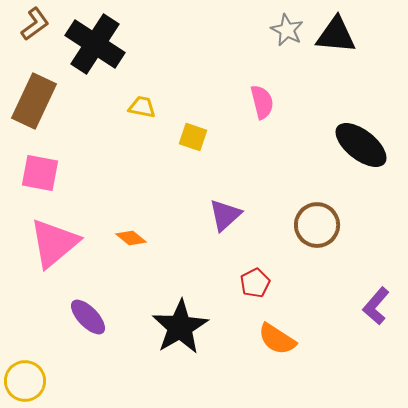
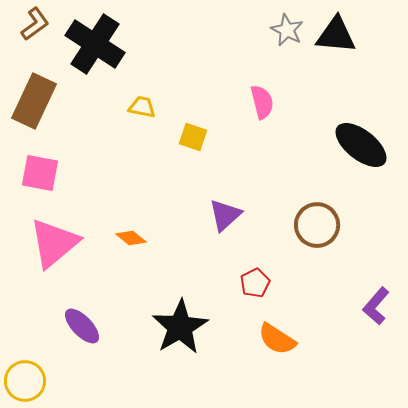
purple ellipse: moved 6 px left, 9 px down
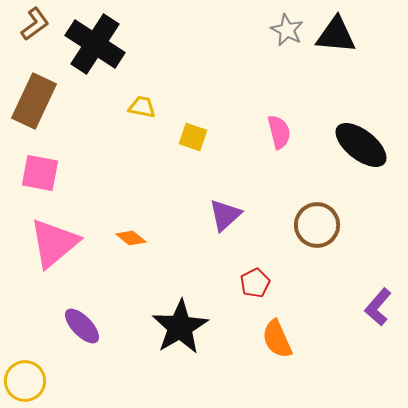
pink semicircle: moved 17 px right, 30 px down
purple L-shape: moved 2 px right, 1 px down
orange semicircle: rotated 33 degrees clockwise
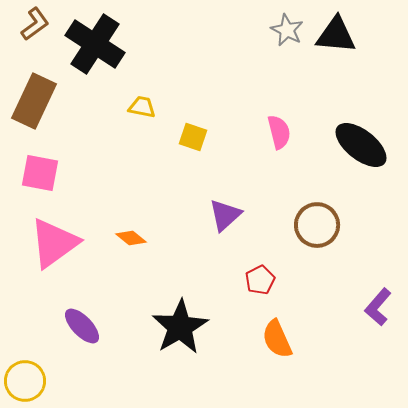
pink triangle: rotated 4 degrees clockwise
red pentagon: moved 5 px right, 3 px up
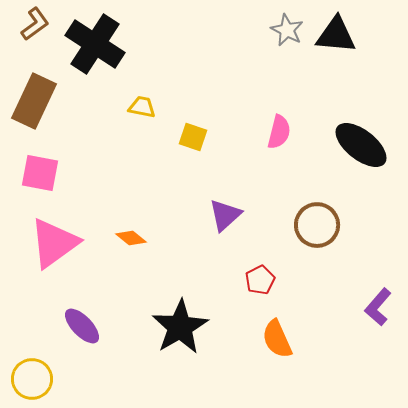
pink semicircle: rotated 28 degrees clockwise
yellow circle: moved 7 px right, 2 px up
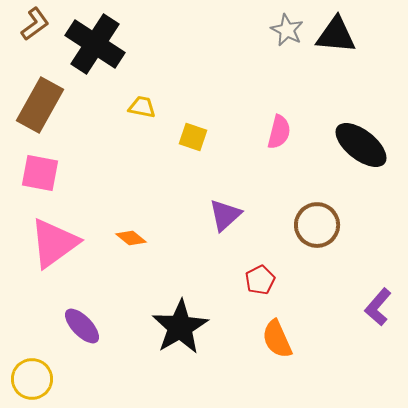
brown rectangle: moved 6 px right, 4 px down; rotated 4 degrees clockwise
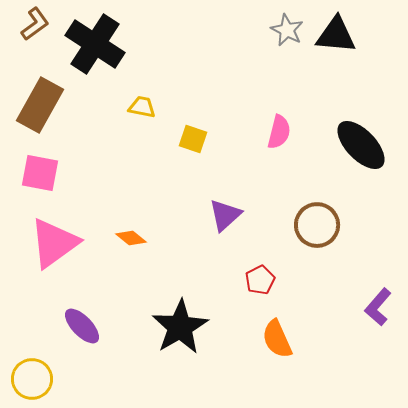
yellow square: moved 2 px down
black ellipse: rotated 8 degrees clockwise
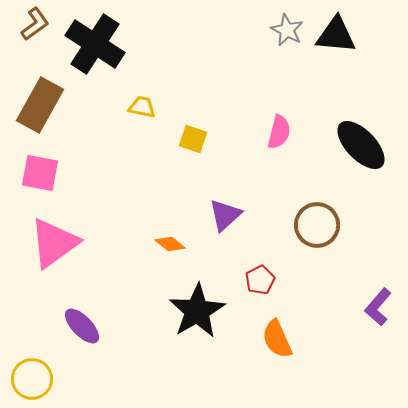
orange diamond: moved 39 px right, 6 px down
black star: moved 17 px right, 16 px up
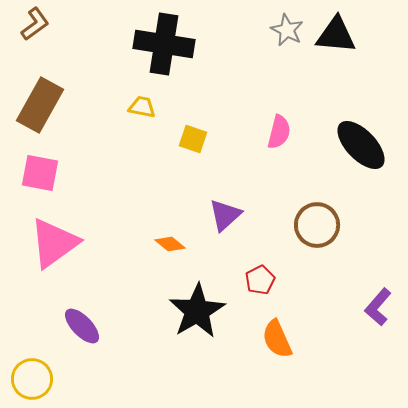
black cross: moved 69 px right; rotated 24 degrees counterclockwise
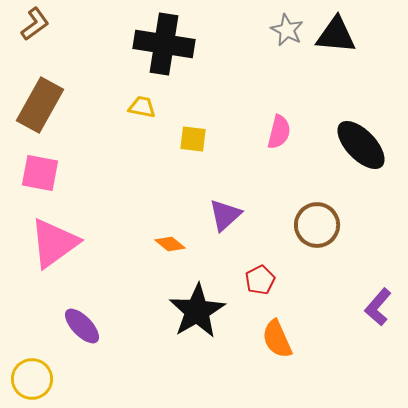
yellow square: rotated 12 degrees counterclockwise
